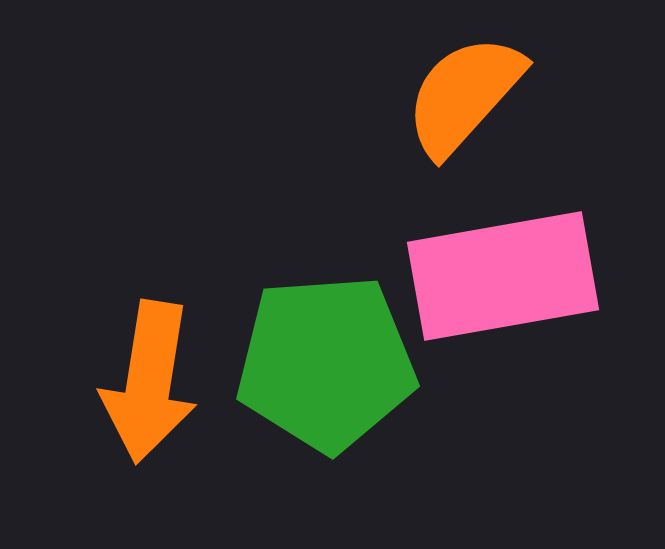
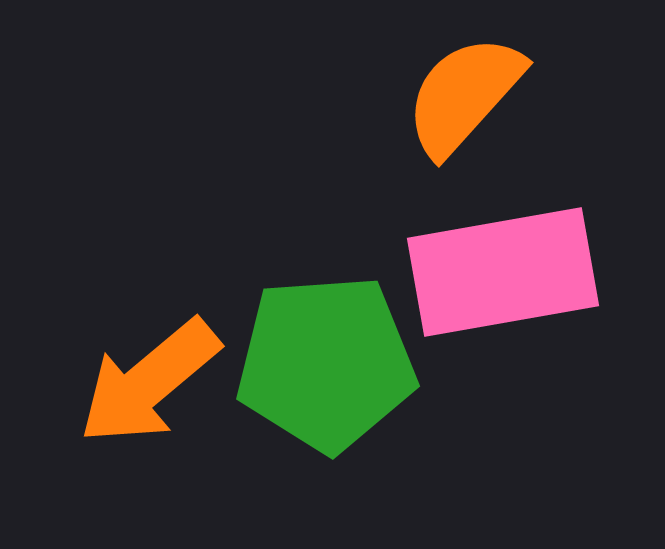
pink rectangle: moved 4 px up
orange arrow: rotated 41 degrees clockwise
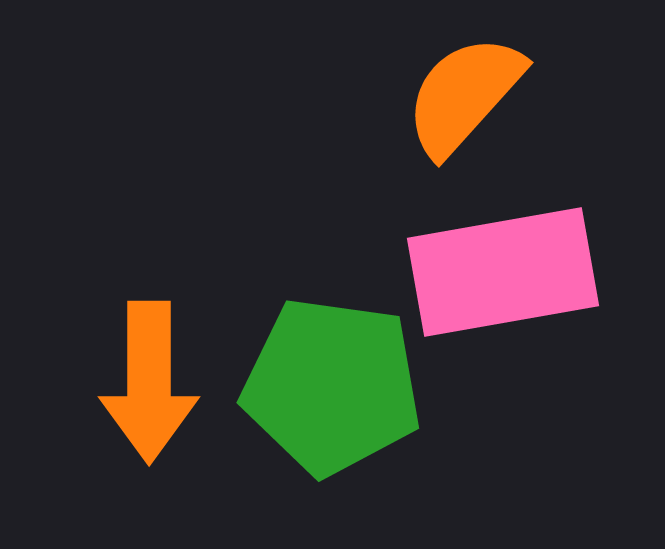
green pentagon: moved 6 px right, 23 px down; rotated 12 degrees clockwise
orange arrow: rotated 50 degrees counterclockwise
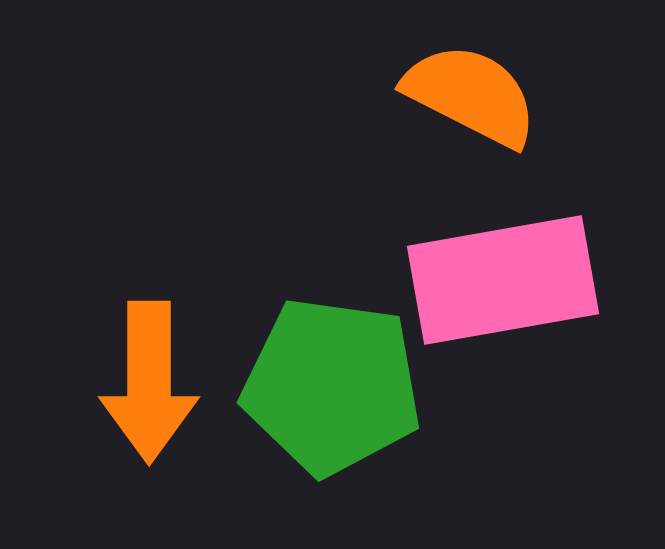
orange semicircle: moved 7 px right; rotated 75 degrees clockwise
pink rectangle: moved 8 px down
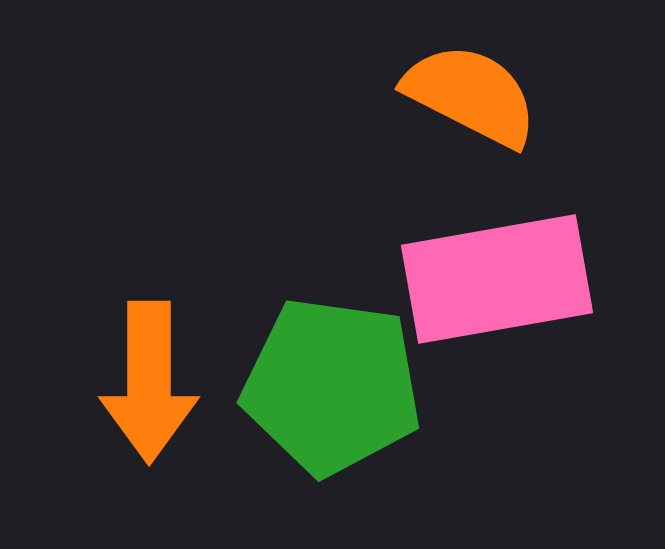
pink rectangle: moved 6 px left, 1 px up
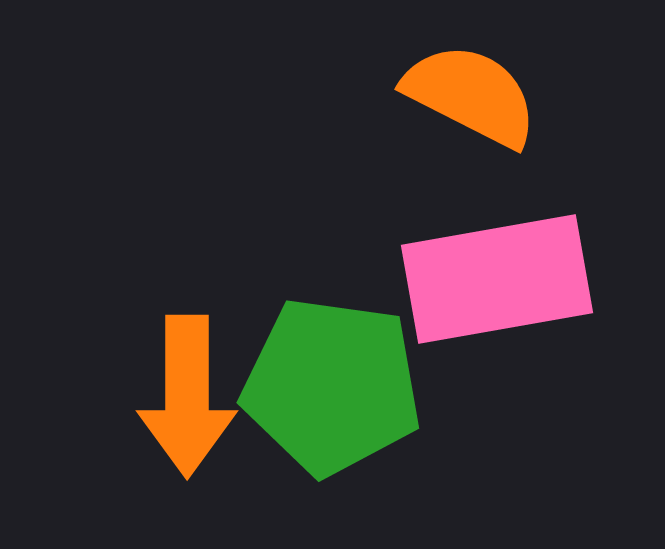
orange arrow: moved 38 px right, 14 px down
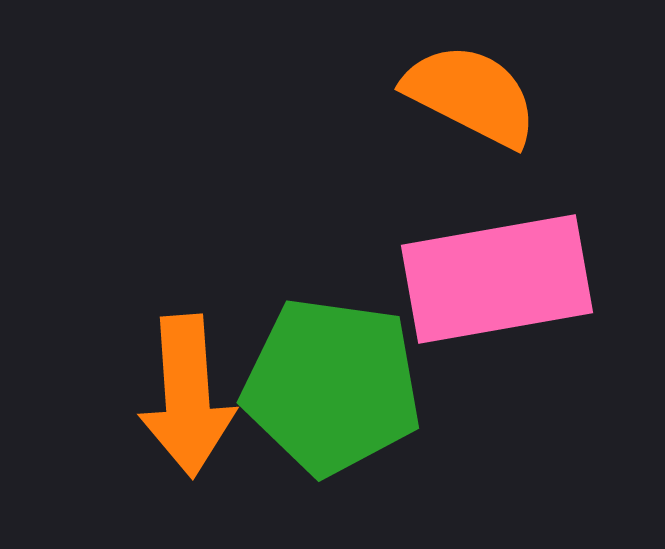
orange arrow: rotated 4 degrees counterclockwise
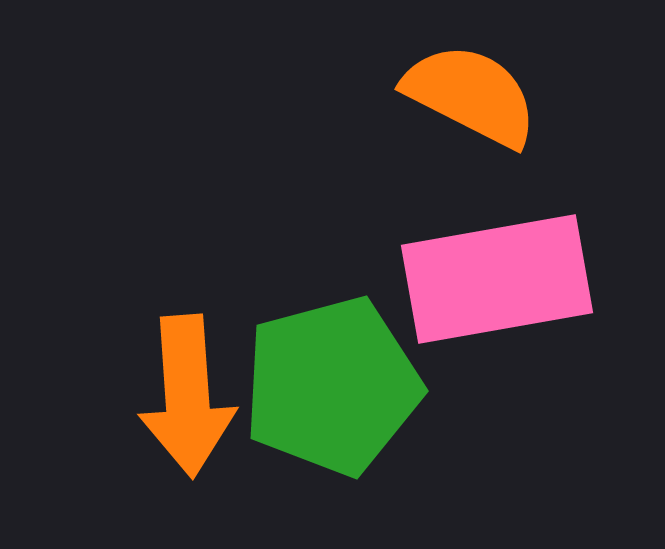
green pentagon: rotated 23 degrees counterclockwise
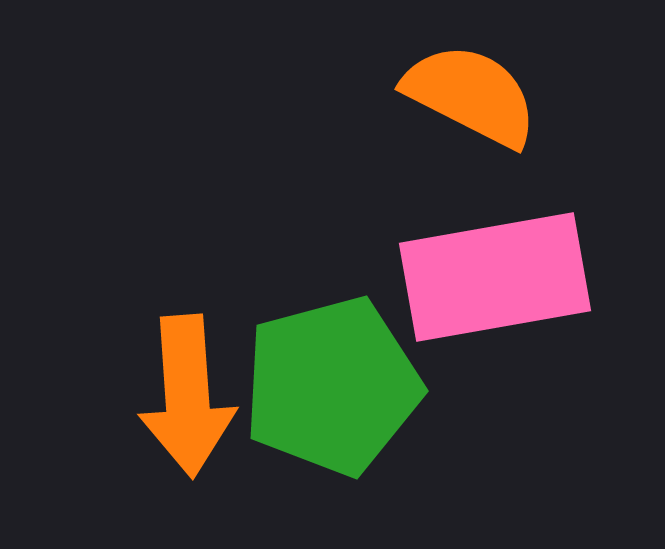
pink rectangle: moved 2 px left, 2 px up
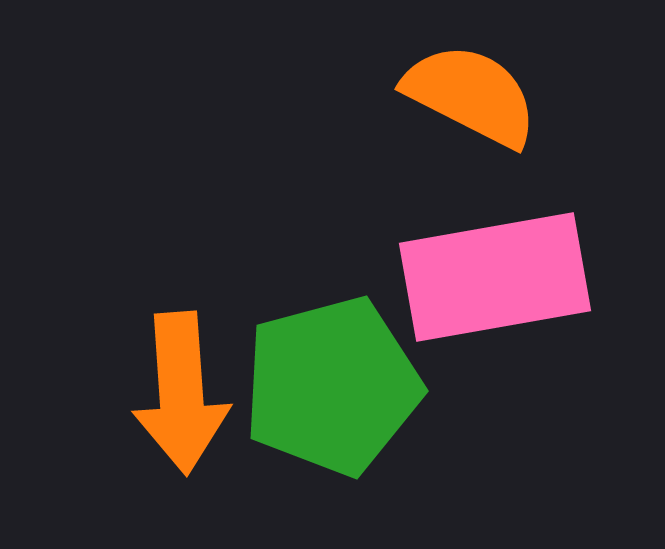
orange arrow: moved 6 px left, 3 px up
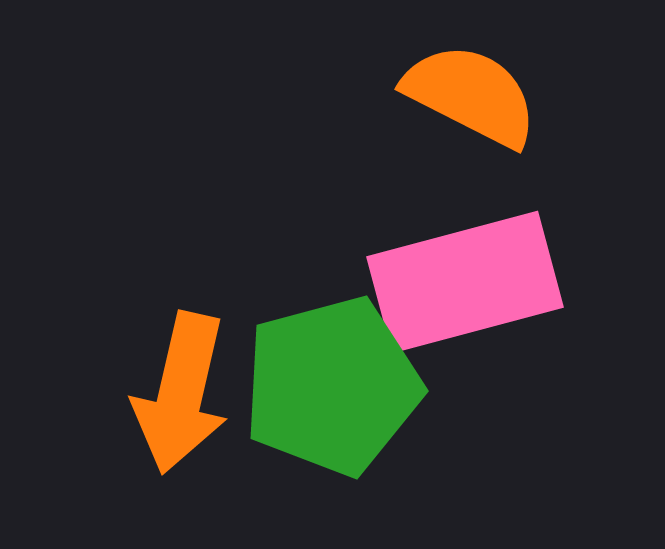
pink rectangle: moved 30 px left, 5 px down; rotated 5 degrees counterclockwise
orange arrow: rotated 17 degrees clockwise
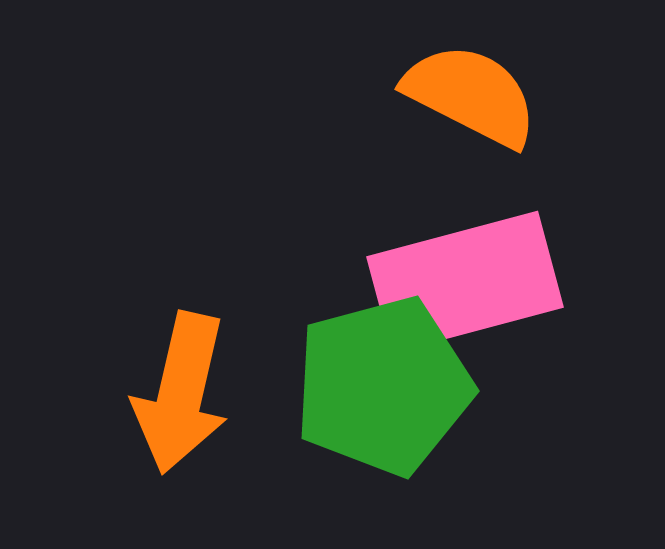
green pentagon: moved 51 px right
